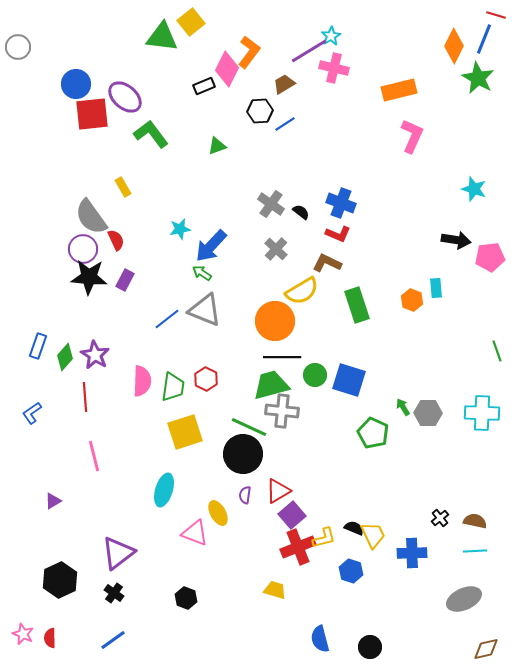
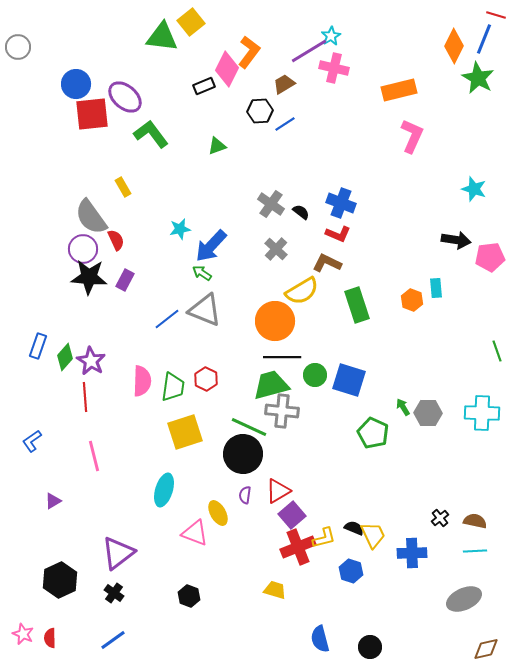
purple star at (95, 355): moved 4 px left, 6 px down
blue L-shape at (32, 413): moved 28 px down
black hexagon at (186, 598): moved 3 px right, 2 px up
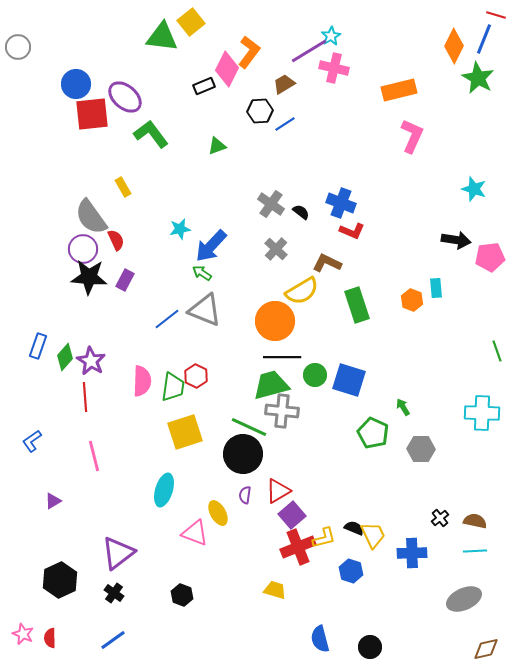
red L-shape at (338, 234): moved 14 px right, 3 px up
red hexagon at (206, 379): moved 10 px left, 3 px up
gray hexagon at (428, 413): moved 7 px left, 36 px down
black hexagon at (189, 596): moved 7 px left, 1 px up
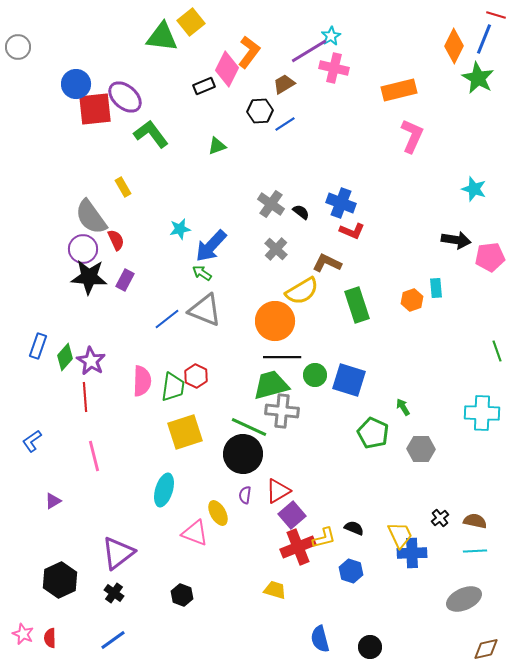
red square at (92, 114): moved 3 px right, 5 px up
orange hexagon at (412, 300): rotated 20 degrees clockwise
yellow trapezoid at (373, 535): moved 27 px right
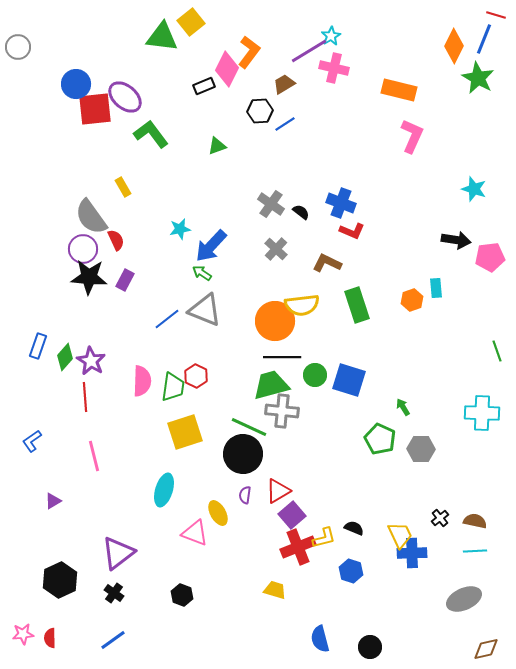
orange rectangle at (399, 90): rotated 28 degrees clockwise
yellow semicircle at (302, 291): moved 14 px down; rotated 24 degrees clockwise
green pentagon at (373, 433): moved 7 px right, 6 px down
pink star at (23, 634): rotated 30 degrees counterclockwise
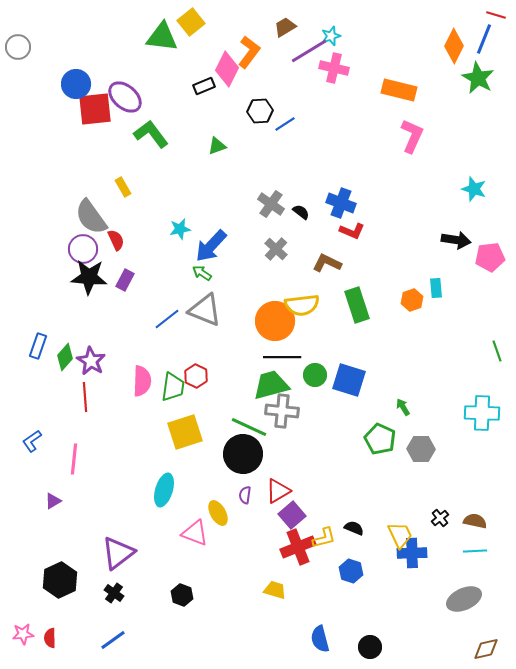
cyan star at (331, 36): rotated 12 degrees clockwise
brown trapezoid at (284, 84): moved 1 px right, 57 px up
pink line at (94, 456): moved 20 px left, 3 px down; rotated 20 degrees clockwise
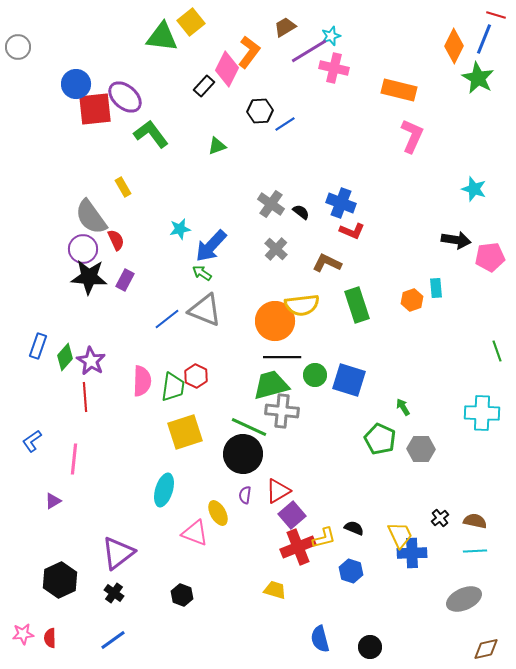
black rectangle at (204, 86): rotated 25 degrees counterclockwise
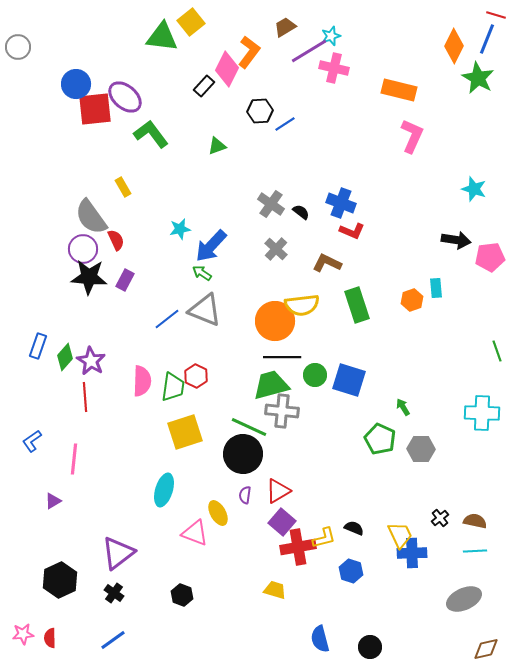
blue line at (484, 39): moved 3 px right
purple square at (292, 515): moved 10 px left, 7 px down; rotated 8 degrees counterclockwise
red cross at (298, 547): rotated 12 degrees clockwise
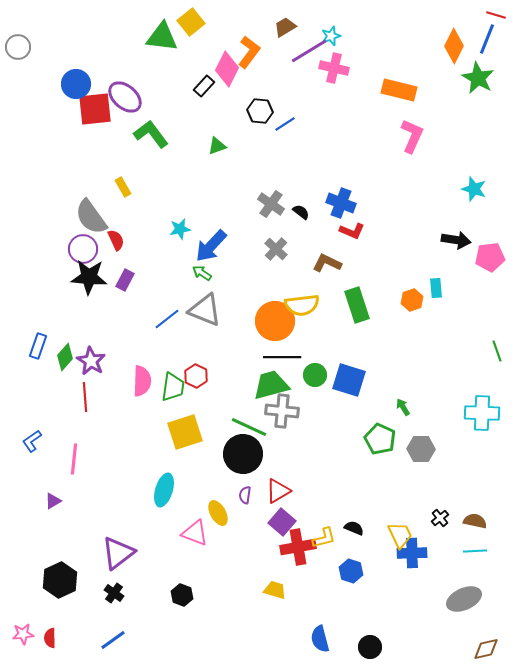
black hexagon at (260, 111): rotated 10 degrees clockwise
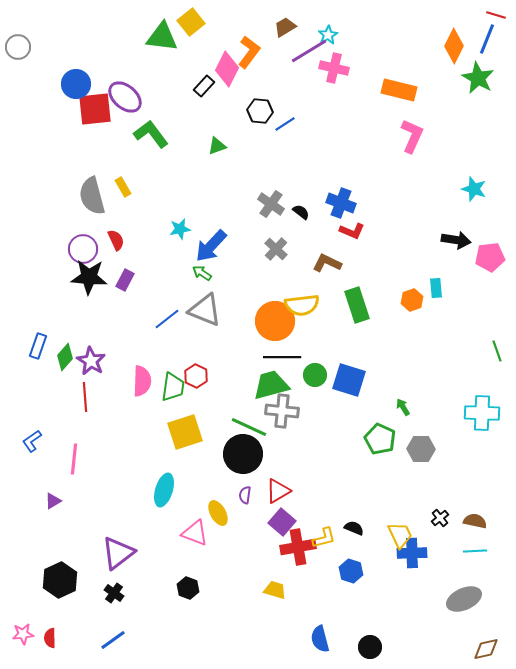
cyan star at (331, 36): moved 3 px left, 1 px up; rotated 12 degrees counterclockwise
gray semicircle at (91, 217): moved 1 px right, 21 px up; rotated 21 degrees clockwise
black hexagon at (182, 595): moved 6 px right, 7 px up
